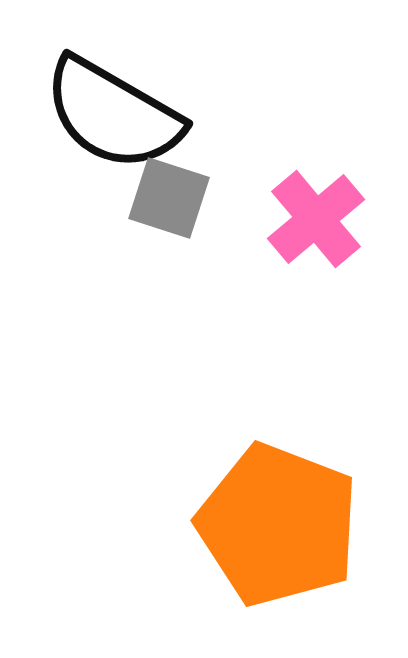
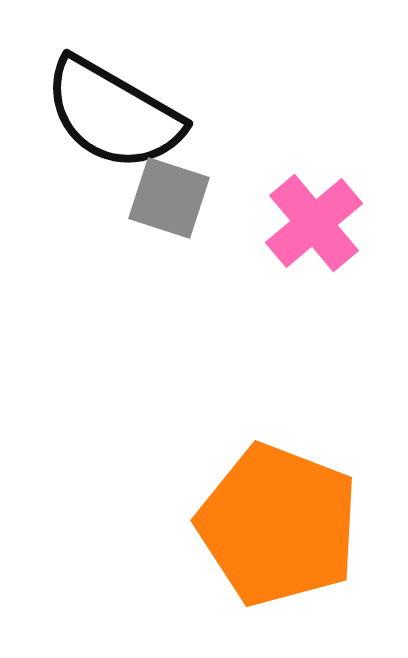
pink cross: moved 2 px left, 4 px down
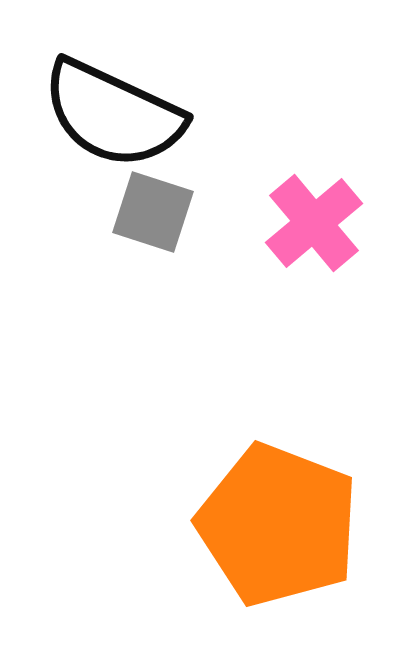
black semicircle: rotated 5 degrees counterclockwise
gray square: moved 16 px left, 14 px down
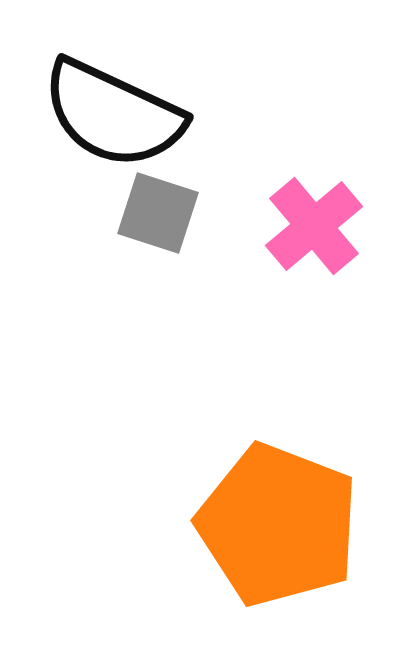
gray square: moved 5 px right, 1 px down
pink cross: moved 3 px down
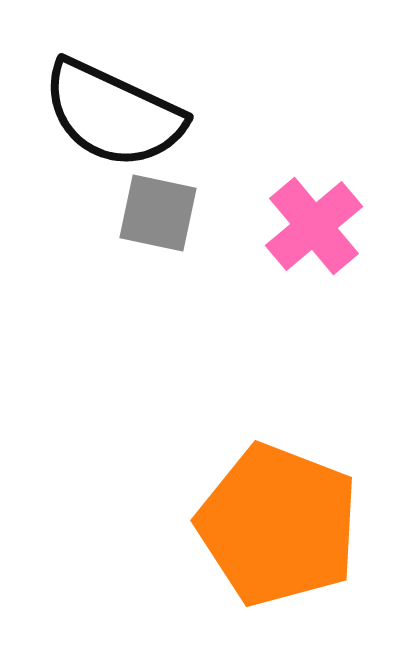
gray square: rotated 6 degrees counterclockwise
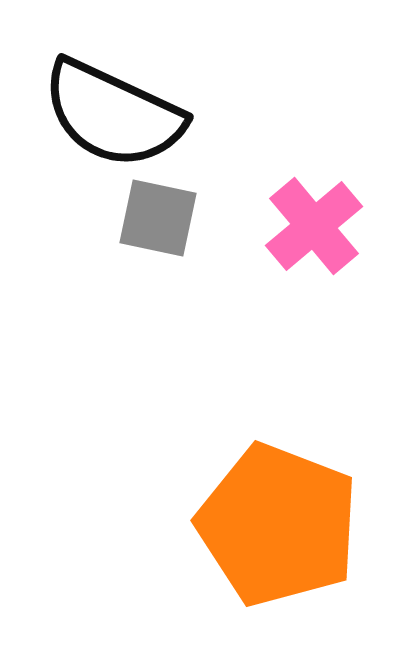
gray square: moved 5 px down
